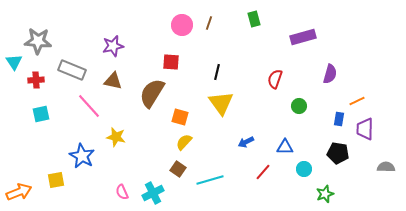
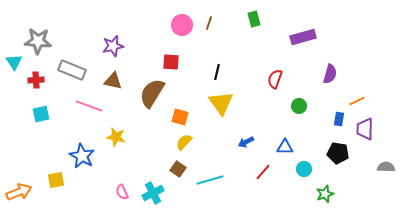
pink line: rotated 28 degrees counterclockwise
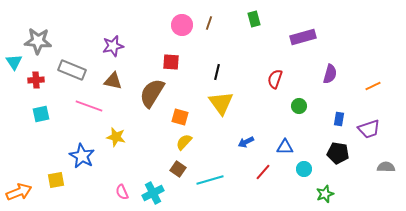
orange line: moved 16 px right, 15 px up
purple trapezoid: moved 4 px right; rotated 110 degrees counterclockwise
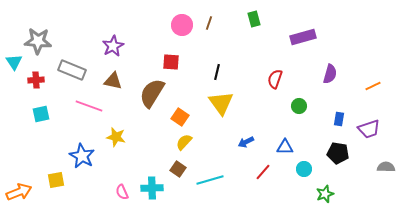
purple star: rotated 15 degrees counterclockwise
orange square: rotated 18 degrees clockwise
cyan cross: moved 1 px left, 5 px up; rotated 25 degrees clockwise
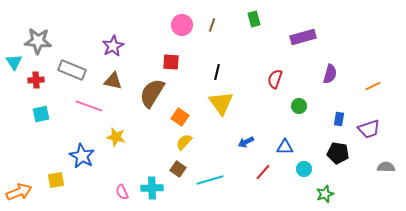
brown line: moved 3 px right, 2 px down
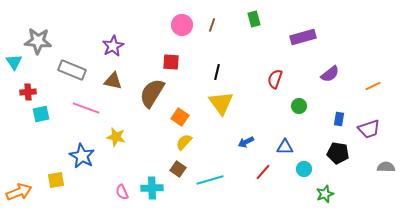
purple semicircle: rotated 36 degrees clockwise
red cross: moved 8 px left, 12 px down
pink line: moved 3 px left, 2 px down
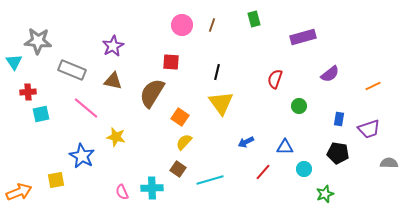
pink line: rotated 20 degrees clockwise
gray semicircle: moved 3 px right, 4 px up
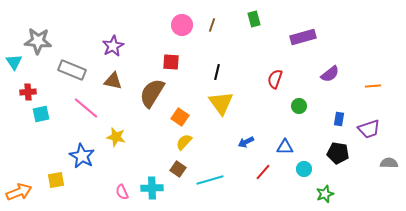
orange line: rotated 21 degrees clockwise
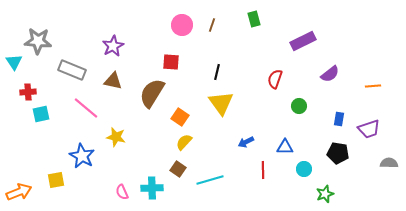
purple rectangle: moved 4 px down; rotated 10 degrees counterclockwise
red line: moved 2 px up; rotated 42 degrees counterclockwise
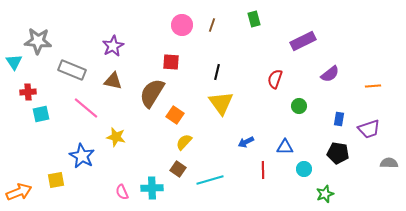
orange square: moved 5 px left, 2 px up
